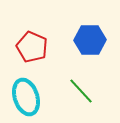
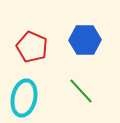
blue hexagon: moved 5 px left
cyan ellipse: moved 2 px left, 1 px down; rotated 30 degrees clockwise
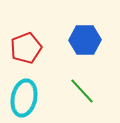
red pentagon: moved 6 px left, 1 px down; rotated 28 degrees clockwise
green line: moved 1 px right
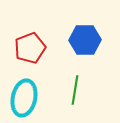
red pentagon: moved 4 px right
green line: moved 7 px left, 1 px up; rotated 52 degrees clockwise
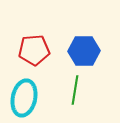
blue hexagon: moved 1 px left, 11 px down
red pentagon: moved 4 px right, 2 px down; rotated 16 degrees clockwise
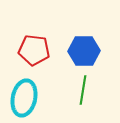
red pentagon: rotated 12 degrees clockwise
green line: moved 8 px right
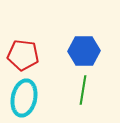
red pentagon: moved 11 px left, 5 px down
